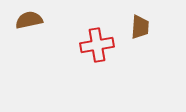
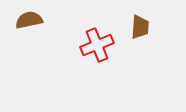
red cross: rotated 12 degrees counterclockwise
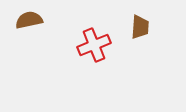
red cross: moved 3 px left
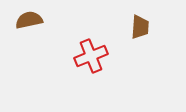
red cross: moved 3 px left, 11 px down
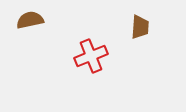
brown semicircle: moved 1 px right
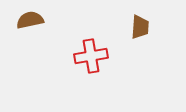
red cross: rotated 12 degrees clockwise
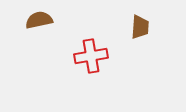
brown semicircle: moved 9 px right
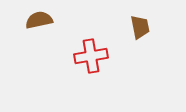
brown trapezoid: rotated 15 degrees counterclockwise
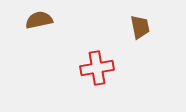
red cross: moved 6 px right, 12 px down
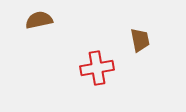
brown trapezoid: moved 13 px down
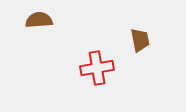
brown semicircle: rotated 8 degrees clockwise
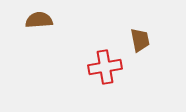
red cross: moved 8 px right, 1 px up
